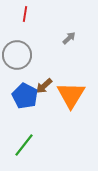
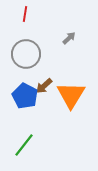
gray circle: moved 9 px right, 1 px up
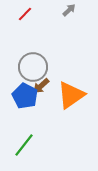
red line: rotated 35 degrees clockwise
gray arrow: moved 28 px up
gray circle: moved 7 px right, 13 px down
brown arrow: moved 3 px left
orange triangle: rotated 24 degrees clockwise
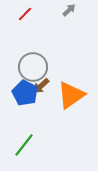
blue pentagon: moved 3 px up
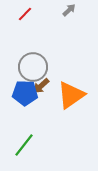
blue pentagon: rotated 25 degrees counterclockwise
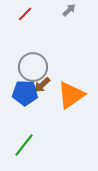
brown arrow: moved 1 px right, 1 px up
